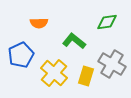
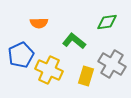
yellow cross: moved 5 px left, 3 px up; rotated 16 degrees counterclockwise
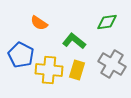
orange semicircle: rotated 36 degrees clockwise
blue pentagon: rotated 20 degrees counterclockwise
yellow cross: rotated 20 degrees counterclockwise
yellow rectangle: moved 9 px left, 6 px up
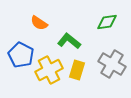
green L-shape: moved 5 px left
yellow cross: rotated 32 degrees counterclockwise
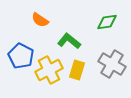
orange semicircle: moved 1 px right, 3 px up
blue pentagon: moved 1 px down
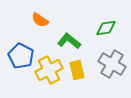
green diamond: moved 1 px left, 6 px down
yellow rectangle: rotated 30 degrees counterclockwise
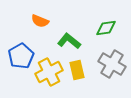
orange semicircle: moved 1 px down; rotated 12 degrees counterclockwise
blue pentagon: rotated 15 degrees clockwise
yellow cross: moved 2 px down
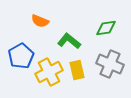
gray cross: moved 2 px left; rotated 8 degrees counterclockwise
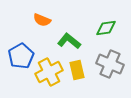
orange semicircle: moved 2 px right, 1 px up
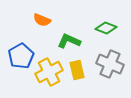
green diamond: rotated 30 degrees clockwise
green L-shape: rotated 15 degrees counterclockwise
